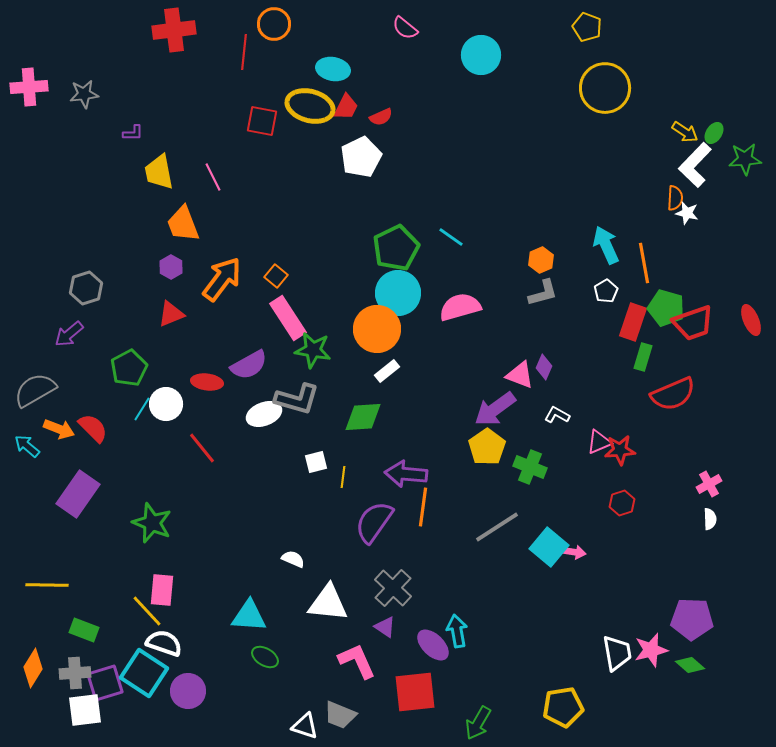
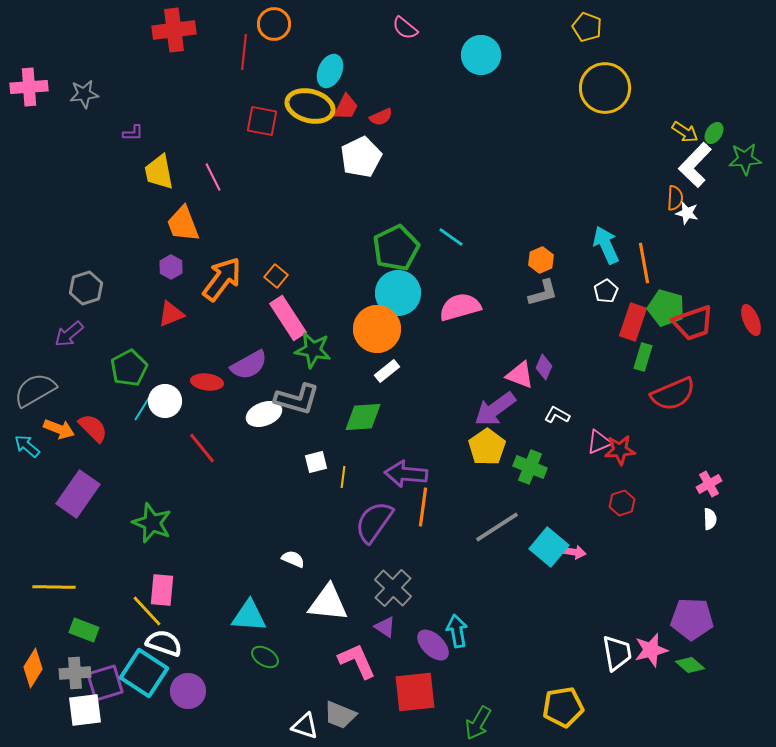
cyan ellipse at (333, 69): moved 3 px left, 2 px down; rotated 76 degrees counterclockwise
white circle at (166, 404): moved 1 px left, 3 px up
yellow line at (47, 585): moved 7 px right, 2 px down
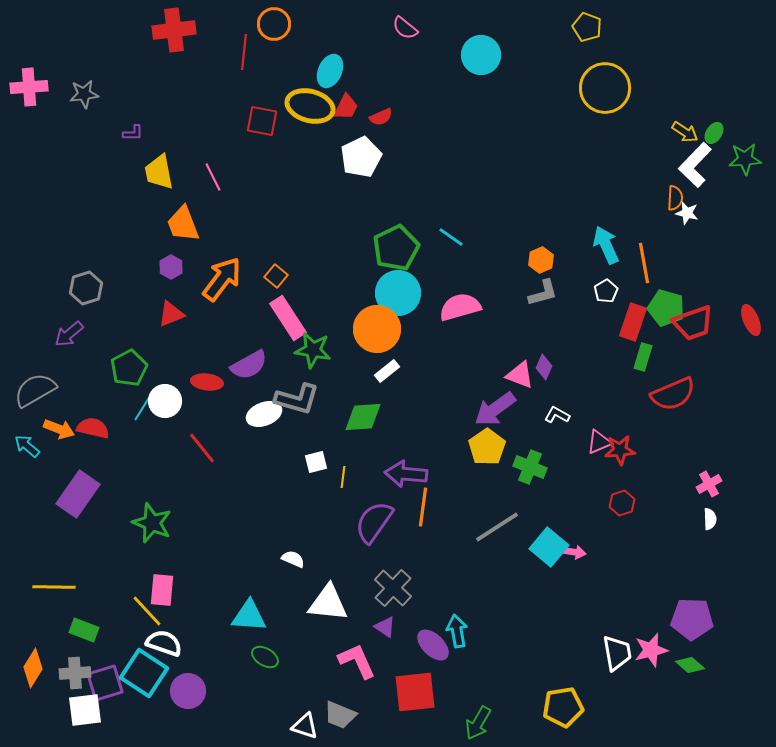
red semicircle at (93, 428): rotated 32 degrees counterclockwise
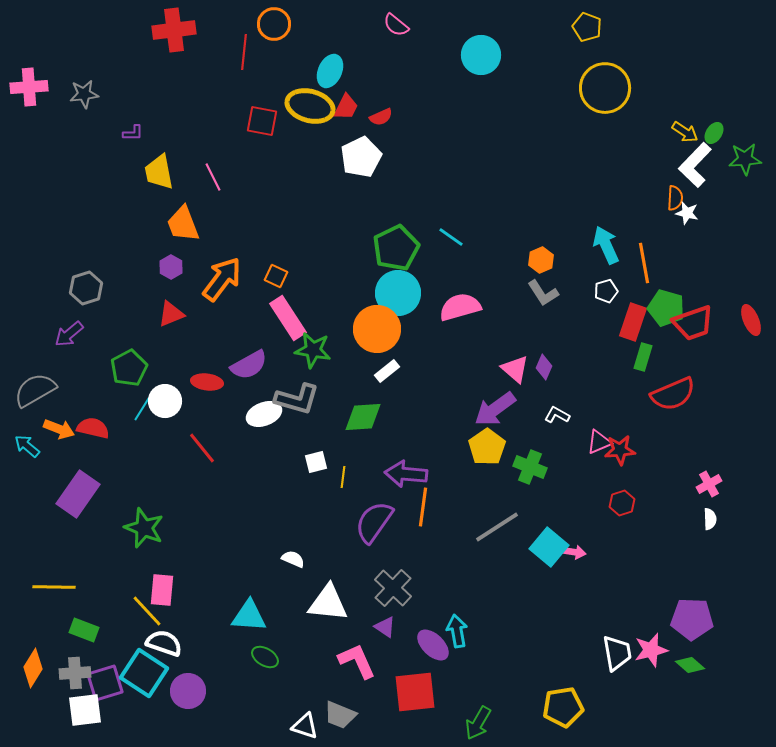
pink semicircle at (405, 28): moved 9 px left, 3 px up
orange square at (276, 276): rotated 15 degrees counterclockwise
white pentagon at (606, 291): rotated 15 degrees clockwise
gray L-shape at (543, 293): rotated 72 degrees clockwise
pink triangle at (520, 375): moved 5 px left, 6 px up; rotated 20 degrees clockwise
green star at (152, 523): moved 8 px left, 5 px down
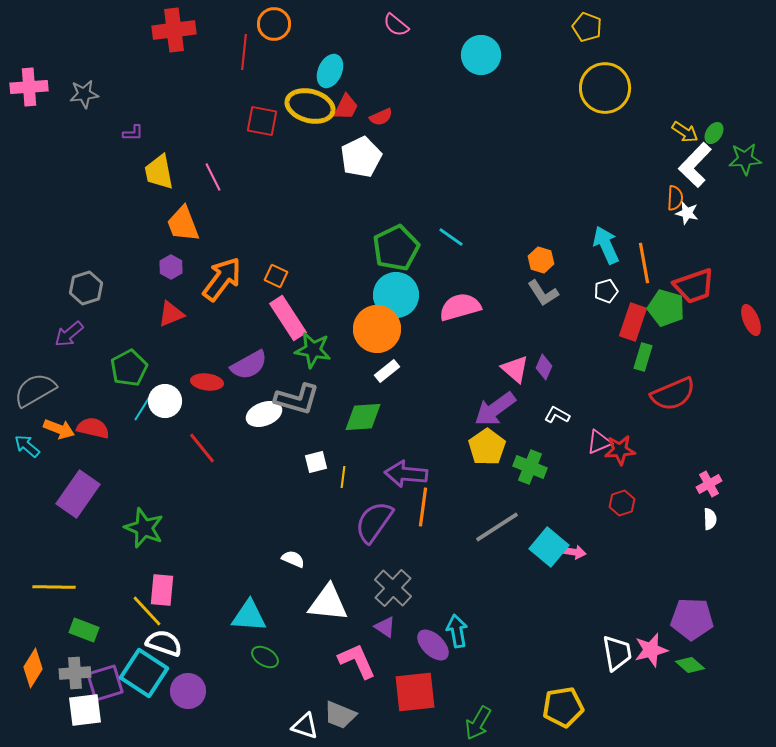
orange hexagon at (541, 260): rotated 20 degrees counterclockwise
cyan circle at (398, 293): moved 2 px left, 2 px down
red trapezoid at (693, 323): moved 1 px right, 37 px up
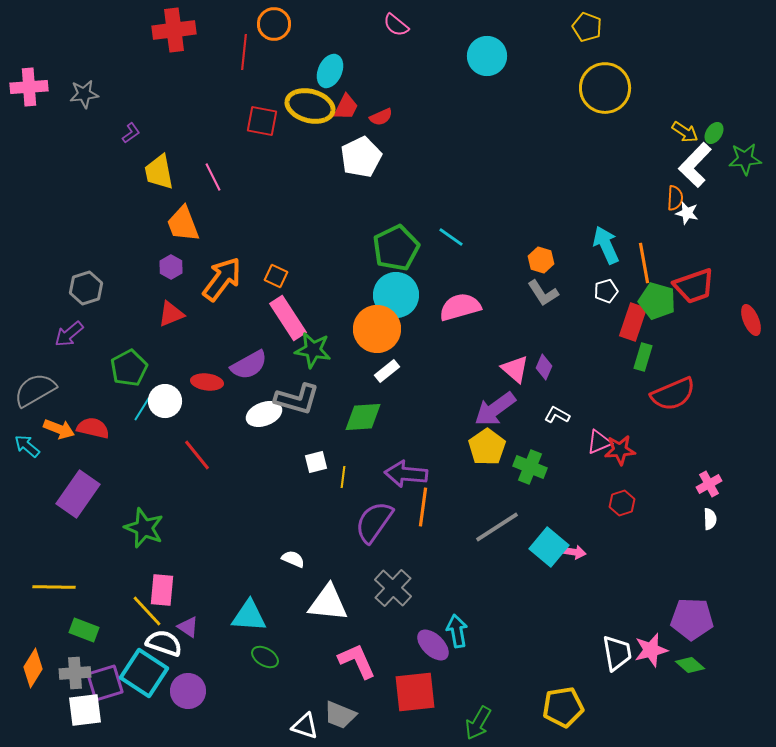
cyan circle at (481, 55): moved 6 px right, 1 px down
purple L-shape at (133, 133): moved 2 px left; rotated 35 degrees counterclockwise
green pentagon at (666, 308): moved 9 px left, 7 px up
red line at (202, 448): moved 5 px left, 7 px down
purple triangle at (385, 627): moved 197 px left
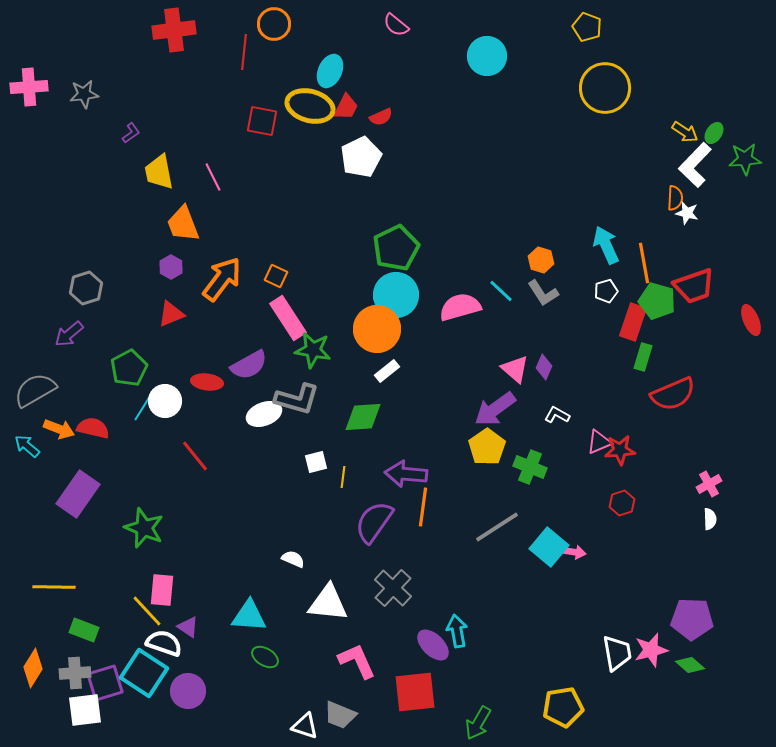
cyan line at (451, 237): moved 50 px right, 54 px down; rotated 8 degrees clockwise
red line at (197, 455): moved 2 px left, 1 px down
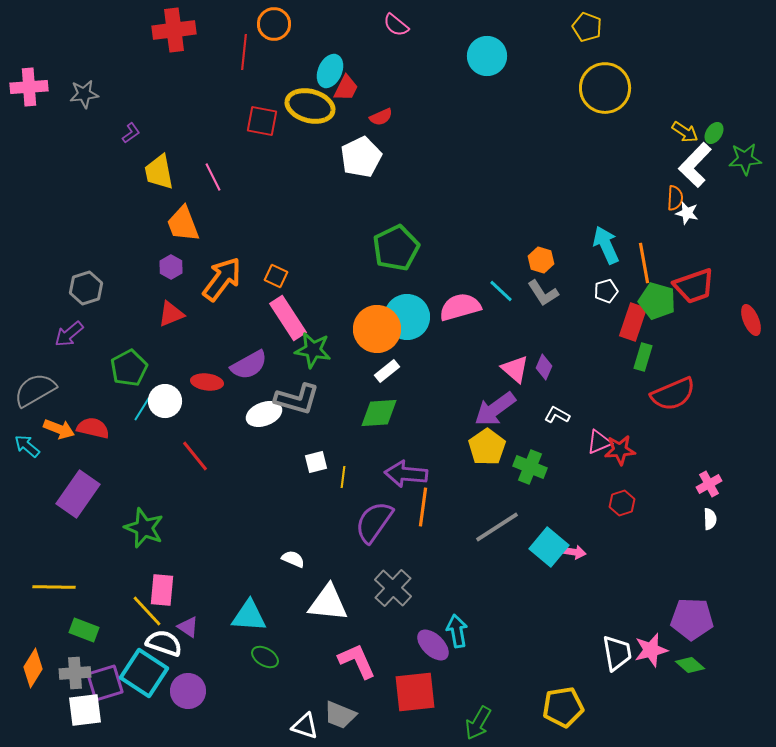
red trapezoid at (346, 107): moved 19 px up
cyan circle at (396, 295): moved 11 px right, 22 px down
green diamond at (363, 417): moved 16 px right, 4 px up
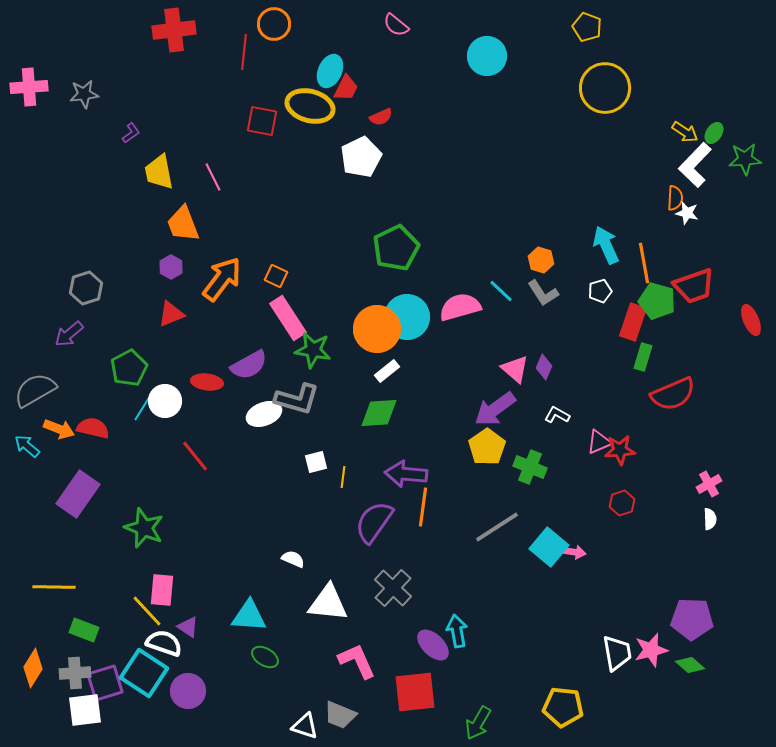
white pentagon at (606, 291): moved 6 px left
yellow pentagon at (563, 707): rotated 15 degrees clockwise
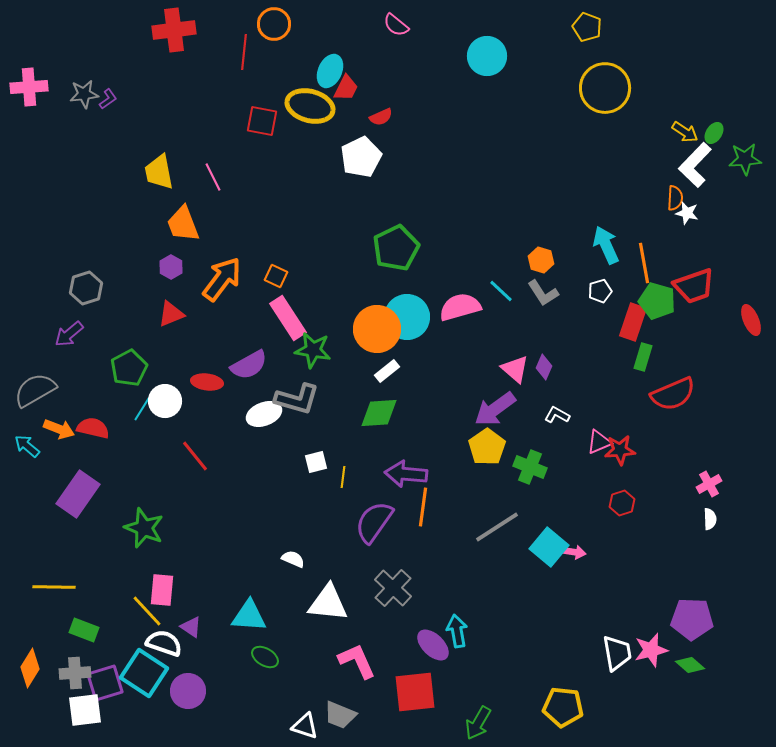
purple L-shape at (131, 133): moved 23 px left, 34 px up
purple triangle at (188, 627): moved 3 px right
orange diamond at (33, 668): moved 3 px left
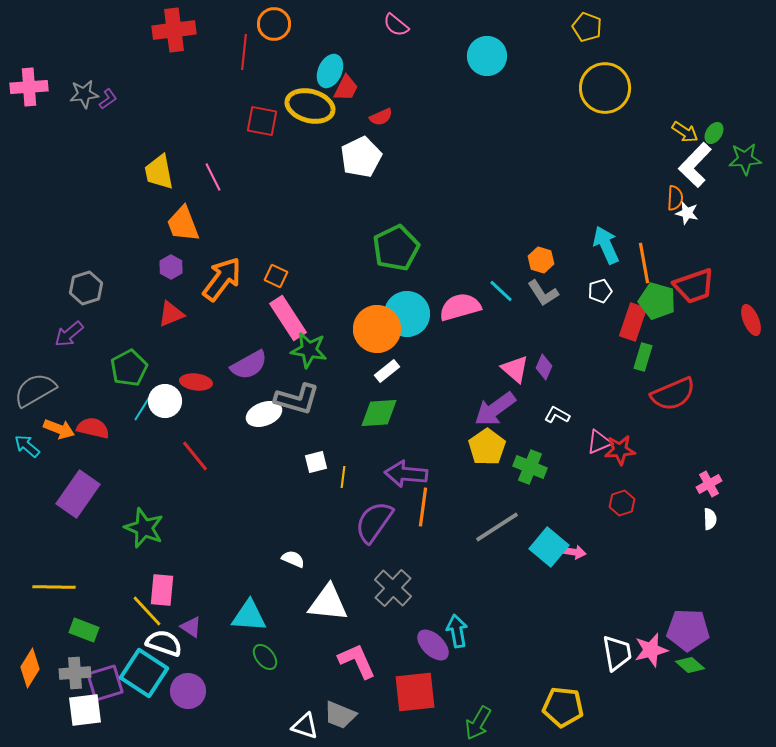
cyan circle at (407, 317): moved 3 px up
green star at (313, 350): moved 4 px left
red ellipse at (207, 382): moved 11 px left
purple pentagon at (692, 619): moved 4 px left, 11 px down
green ellipse at (265, 657): rotated 20 degrees clockwise
